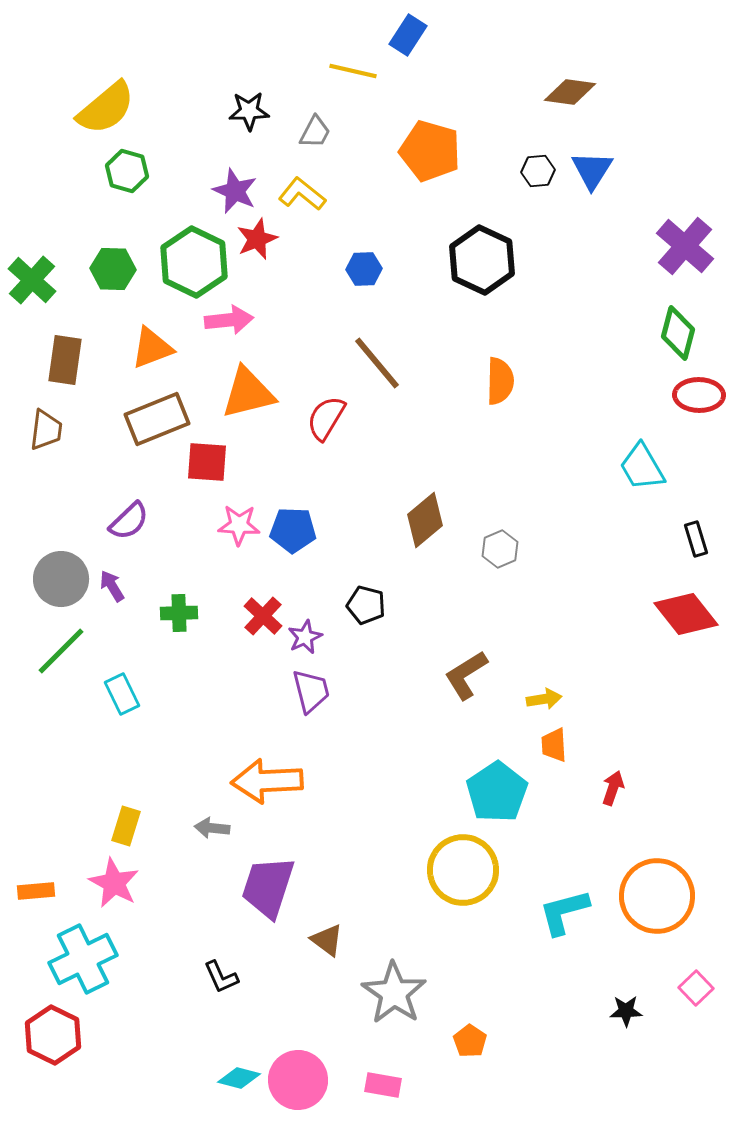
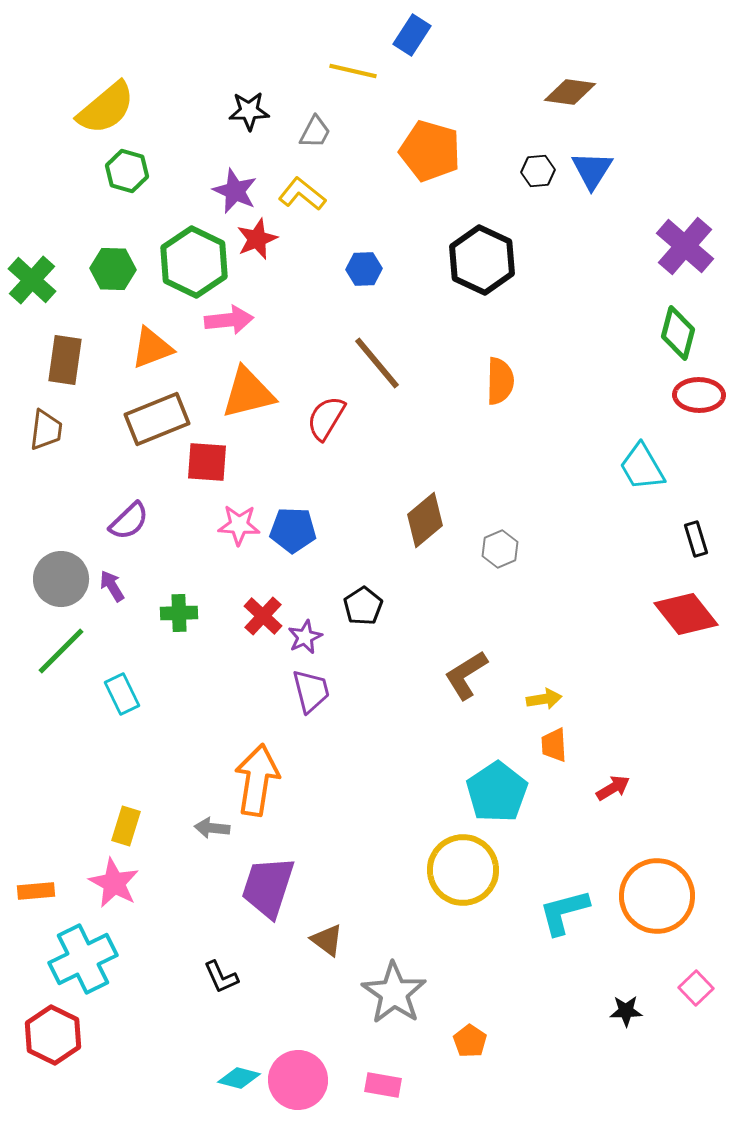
blue rectangle at (408, 35): moved 4 px right
black pentagon at (366, 605): moved 3 px left, 1 px down; rotated 24 degrees clockwise
orange arrow at (267, 781): moved 10 px left, 1 px up; rotated 102 degrees clockwise
red arrow at (613, 788): rotated 40 degrees clockwise
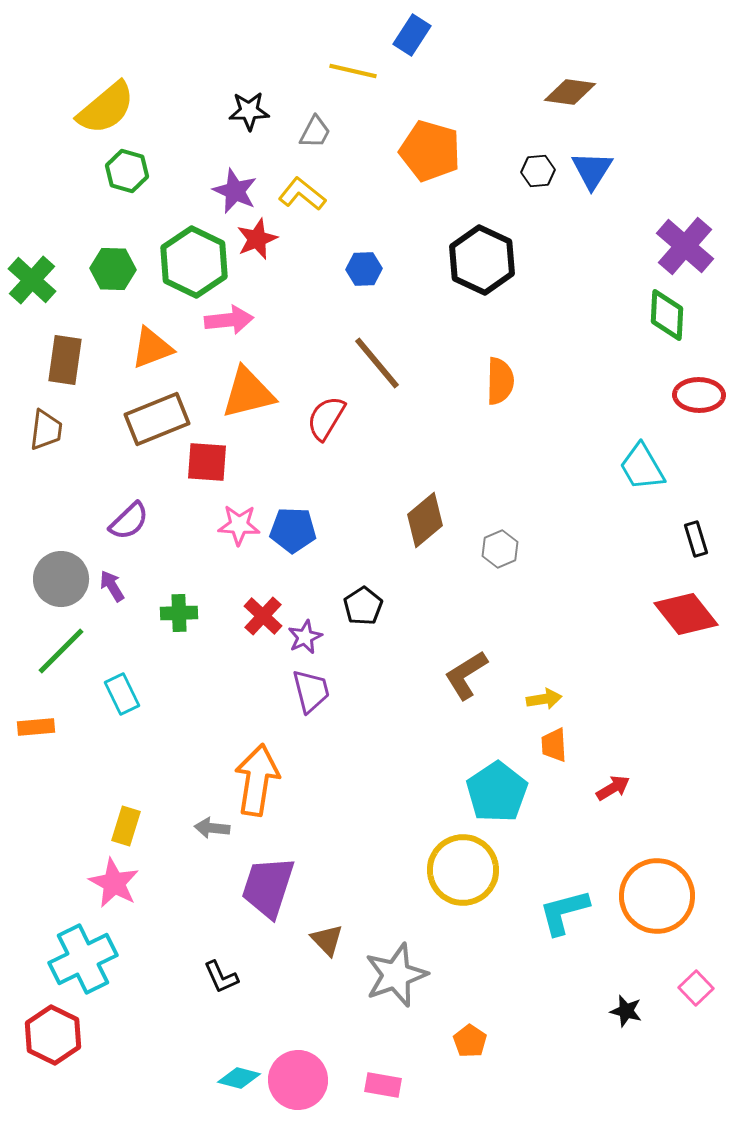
green diamond at (678, 333): moved 11 px left, 18 px up; rotated 12 degrees counterclockwise
orange rectangle at (36, 891): moved 164 px up
brown triangle at (327, 940): rotated 9 degrees clockwise
gray star at (394, 993): moved 2 px right, 18 px up; rotated 18 degrees clockwise
black star at (626, 1011): rotated 16 degrees clockwise
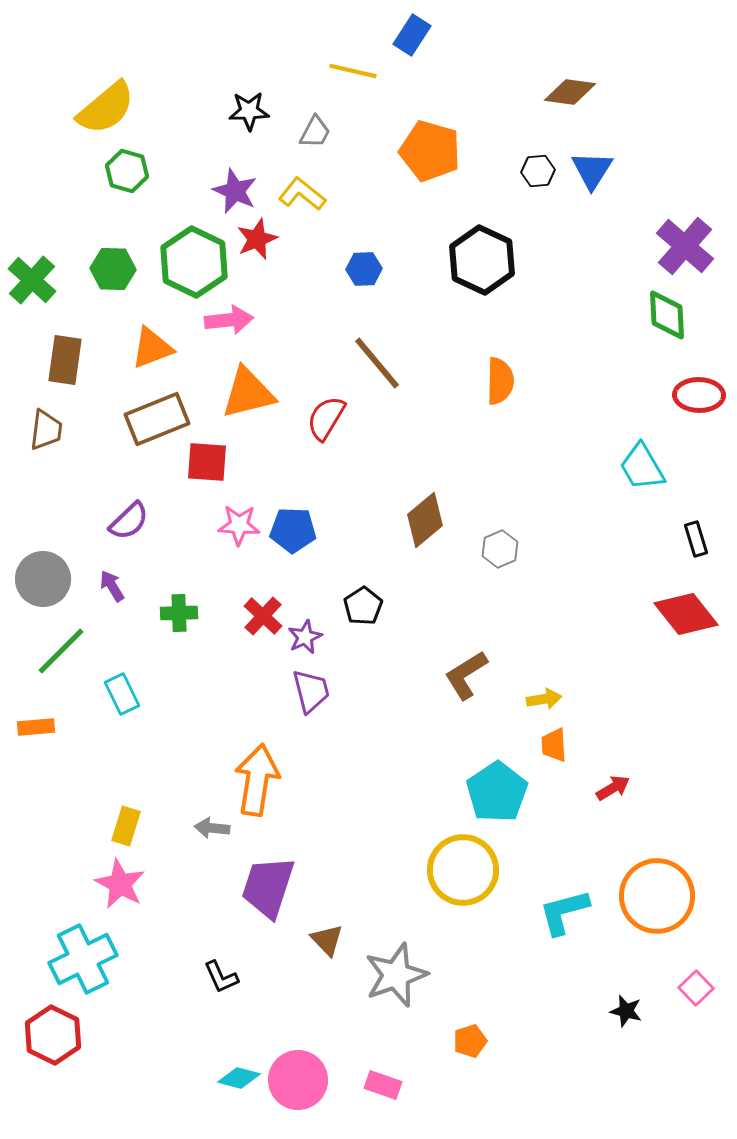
green diamond at (667, 315): rotated 6 degrees counterclockwise
gray circle at (61, 579): moved 18 px left
pink star at (114, 883): moved 6 px right, 1 px down
orange pentagon at (470, 1041): rotated 20 degrees clockwise
pink rectangle at (383, 1085): rotated 9 degrees clockwise
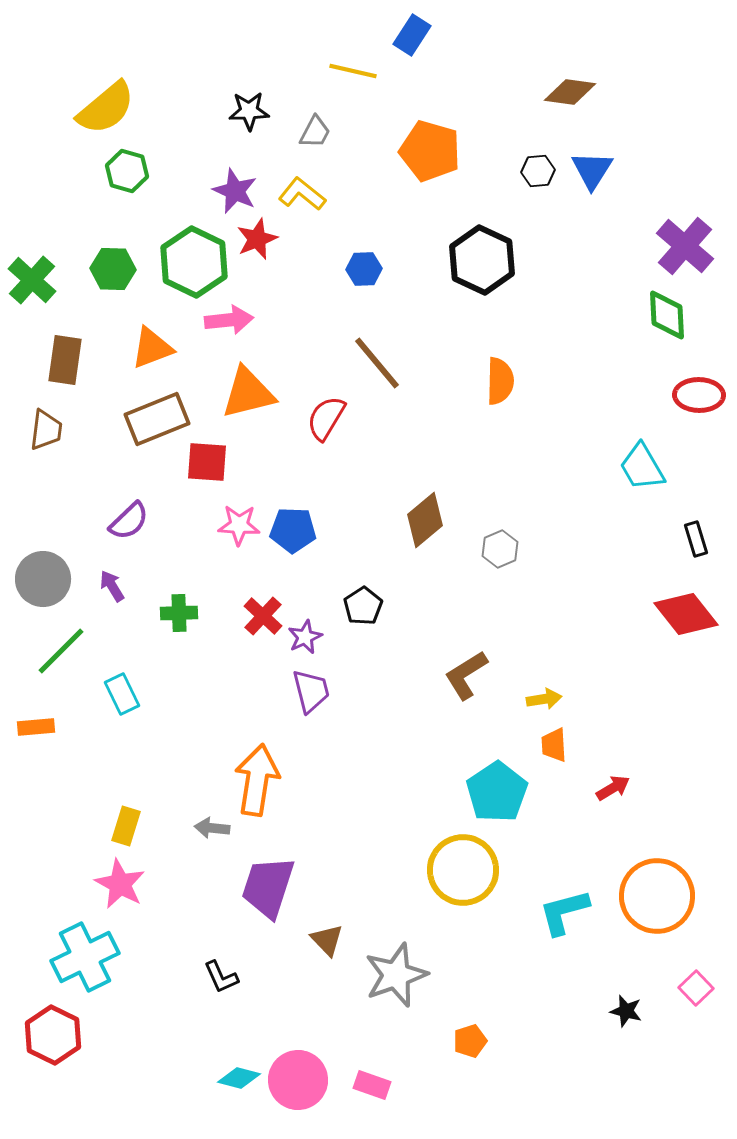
cyan cross at (83, 959): moved 2 px right, 2 px up
pink rectangle at (383, 1085): moved 11 px left
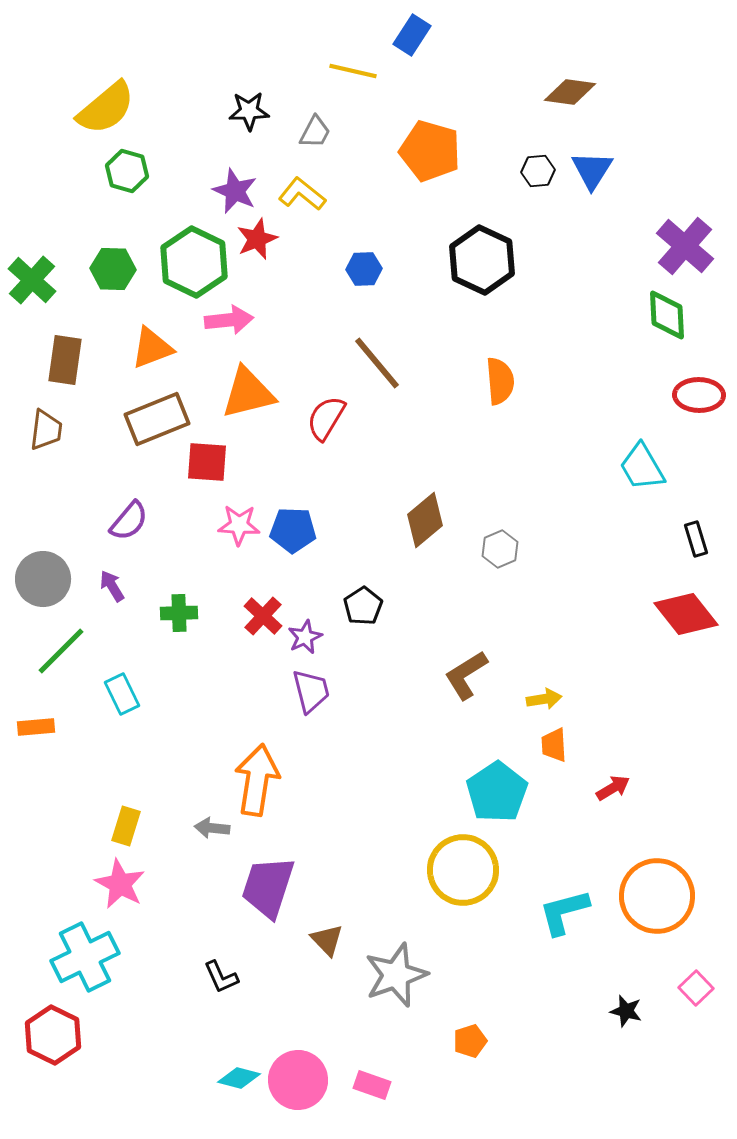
orange semicircle at (500, 381): rotated 6 degrees counterclockwise
purple semicircle at (129, 521): rotated 6 degrees counterclockwise
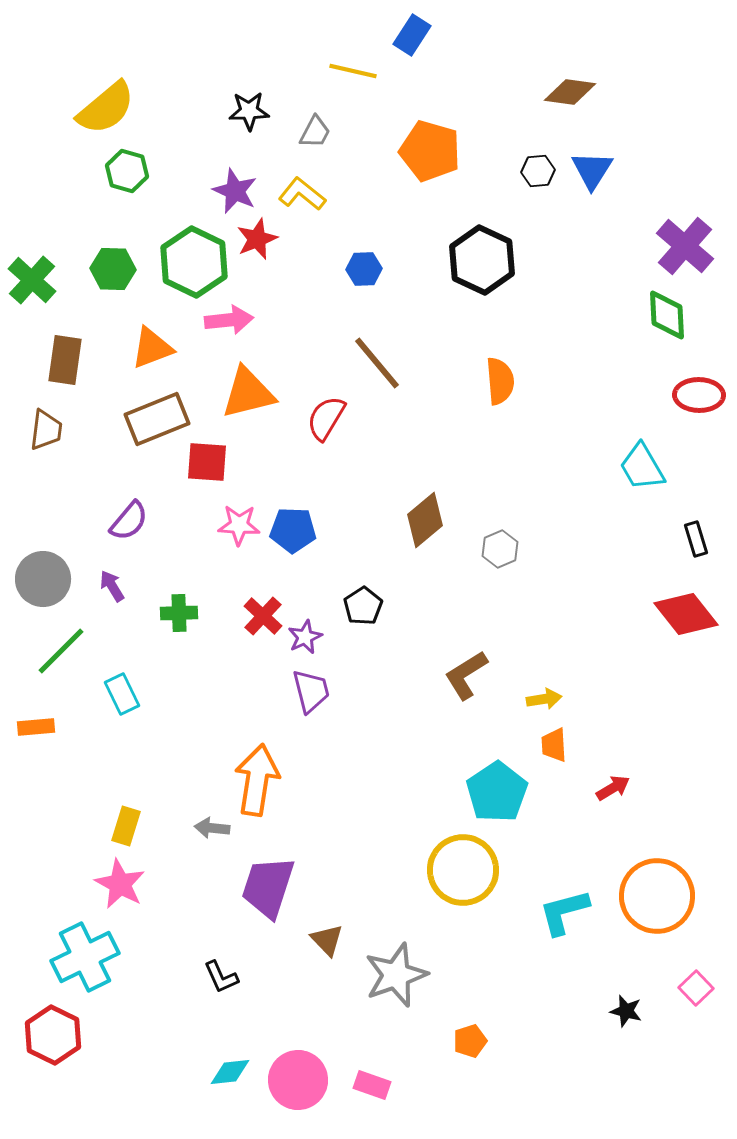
cyan diamond at (239, 1078): moved 9 px left, 6 px up; rotated 21 degrees counterclockwise
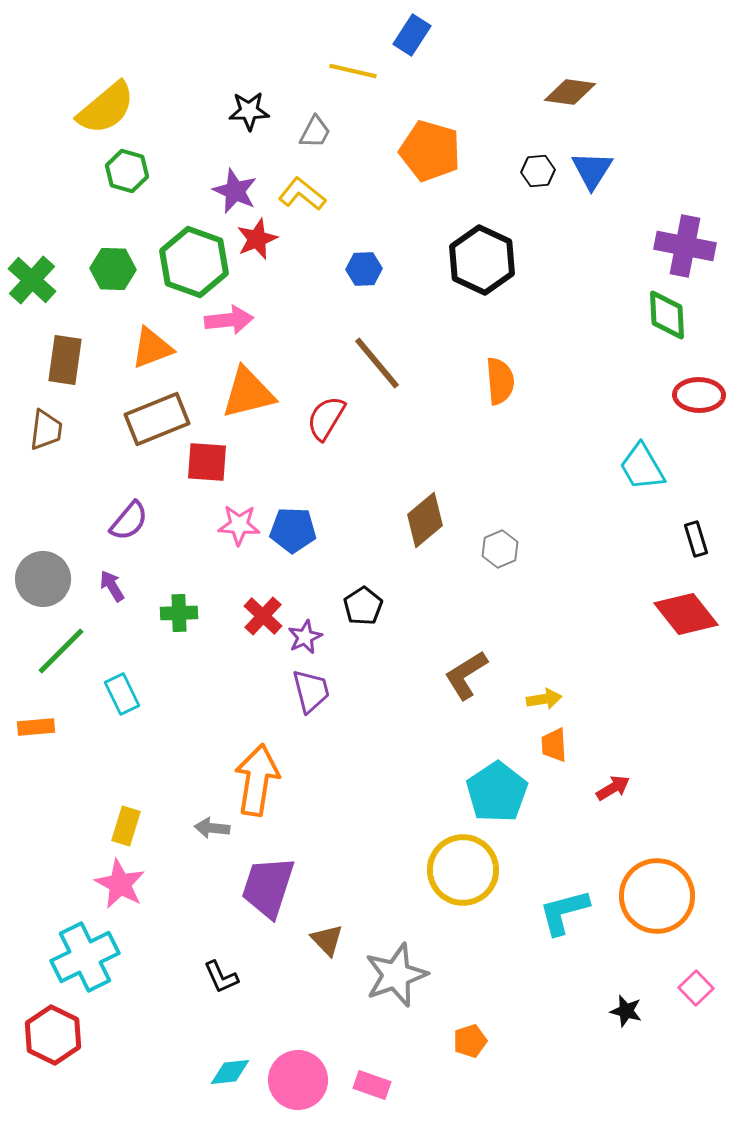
purple cross at (685, 246): rotated 30 degrees counterclockwise
green hexagon at (194, 262): rotated 6 degrees counterclockwise
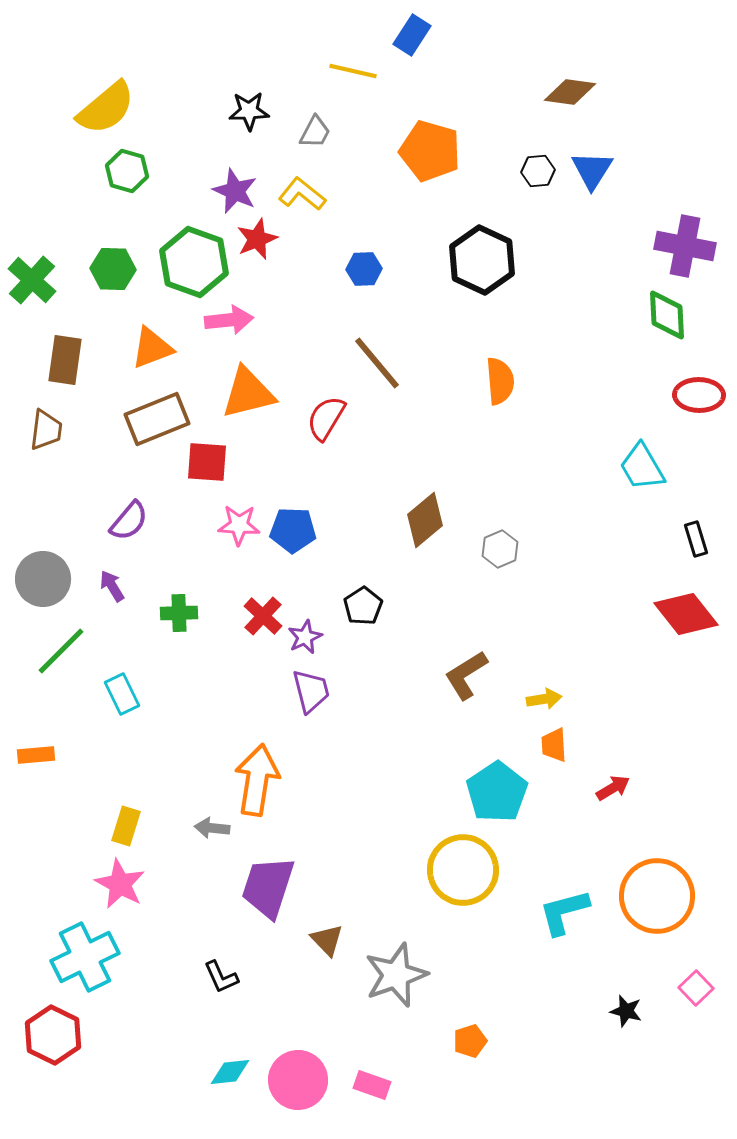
orange rectangle at (36, 727): moved 28 px down
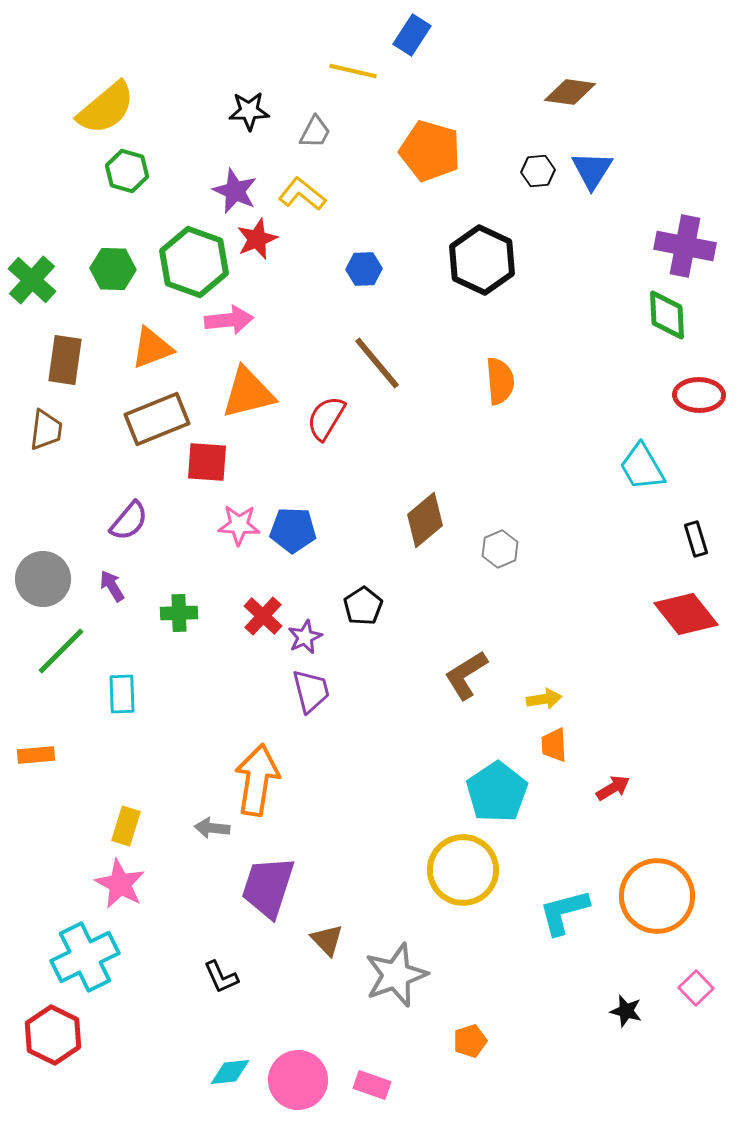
cyan rectangle at (122, 694): rotated 24 degrees clockwise
